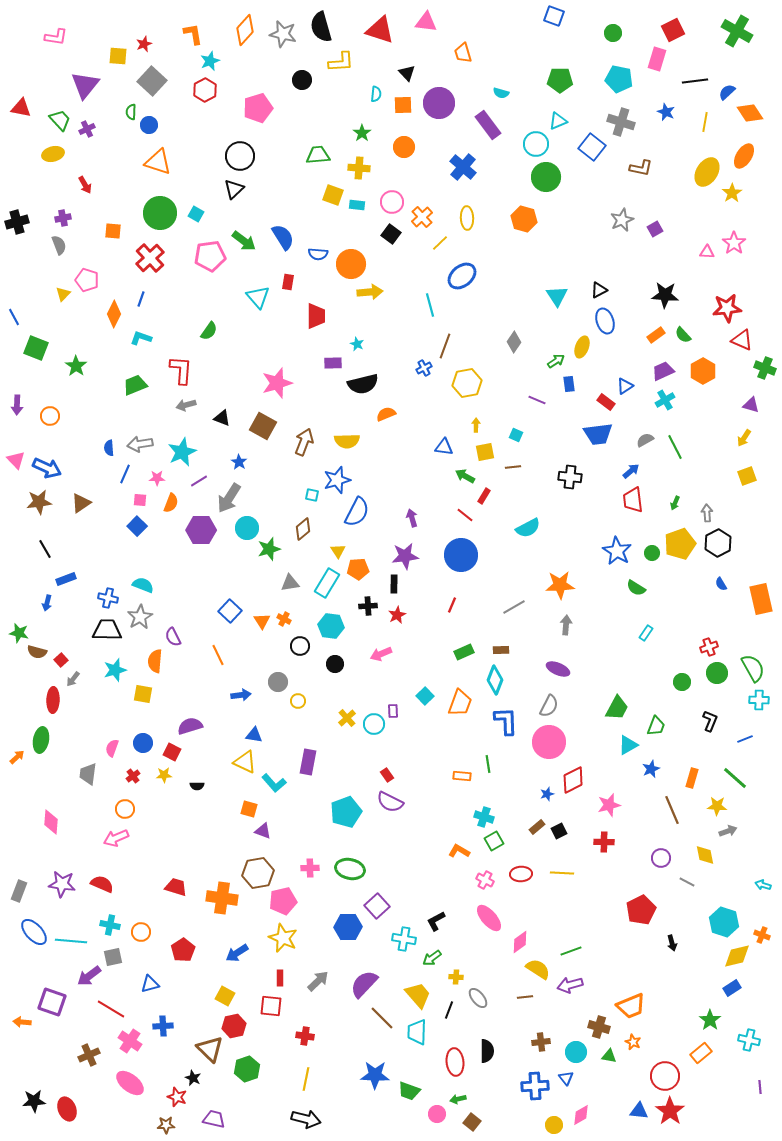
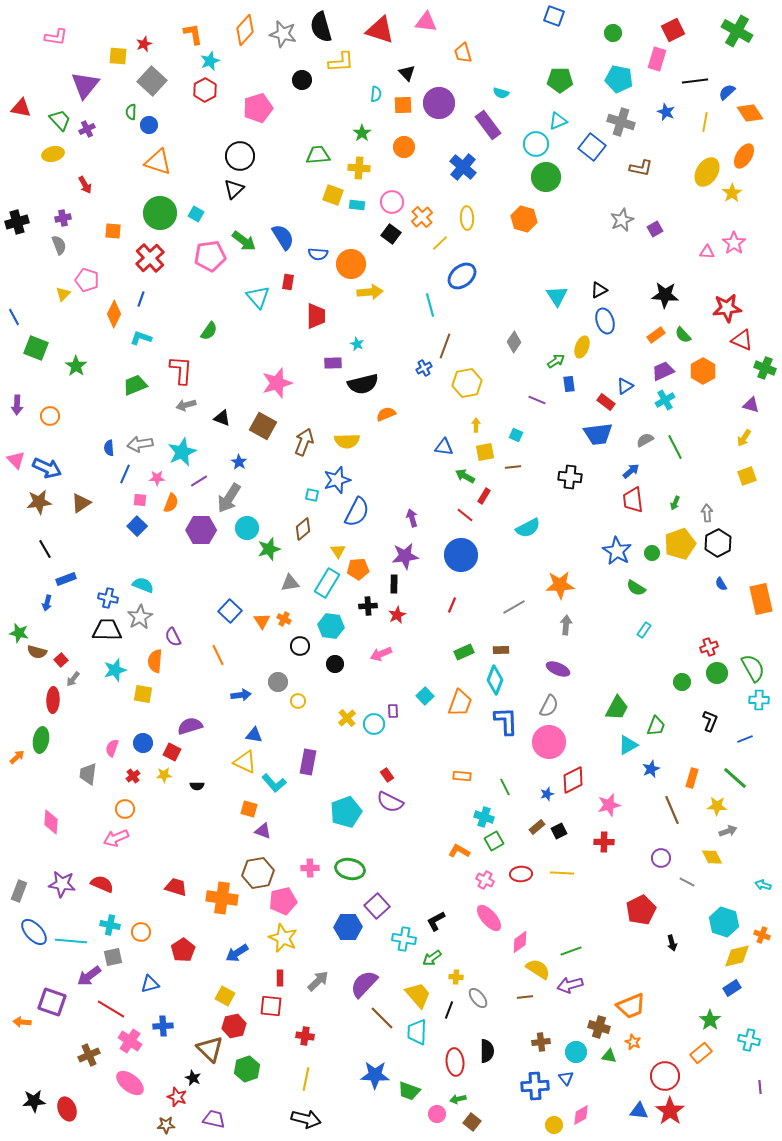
cyan rectangle at (646, 633): moved 2 px left, 3 px up
green line at (488, 764): moved 17 px right, 23 px down; rotated 18 degrees counterclockwise
yellow diamond at (705, 855): moved 7 px right, 2 px down; rotated 15 degrees counterclockwise
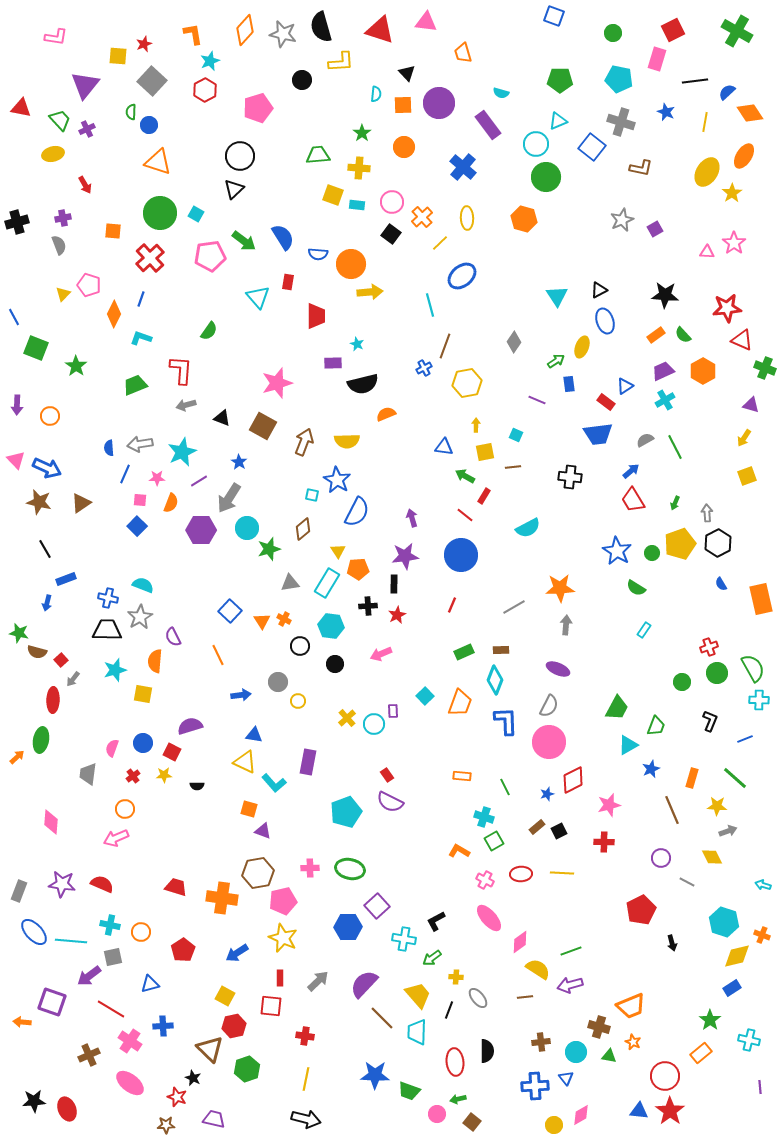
pink pentagon at (87, 280): moved 2 px right, 5 px down
blue star at (337, 480): rotated 24 degrees counterclockwise
red trapezoid at (633, 500): rotated 24 degrees counterclockwise
brown star at (39, 502): rotated 20 degrees clockwise
orange star at (560, 585): moved 3 px down
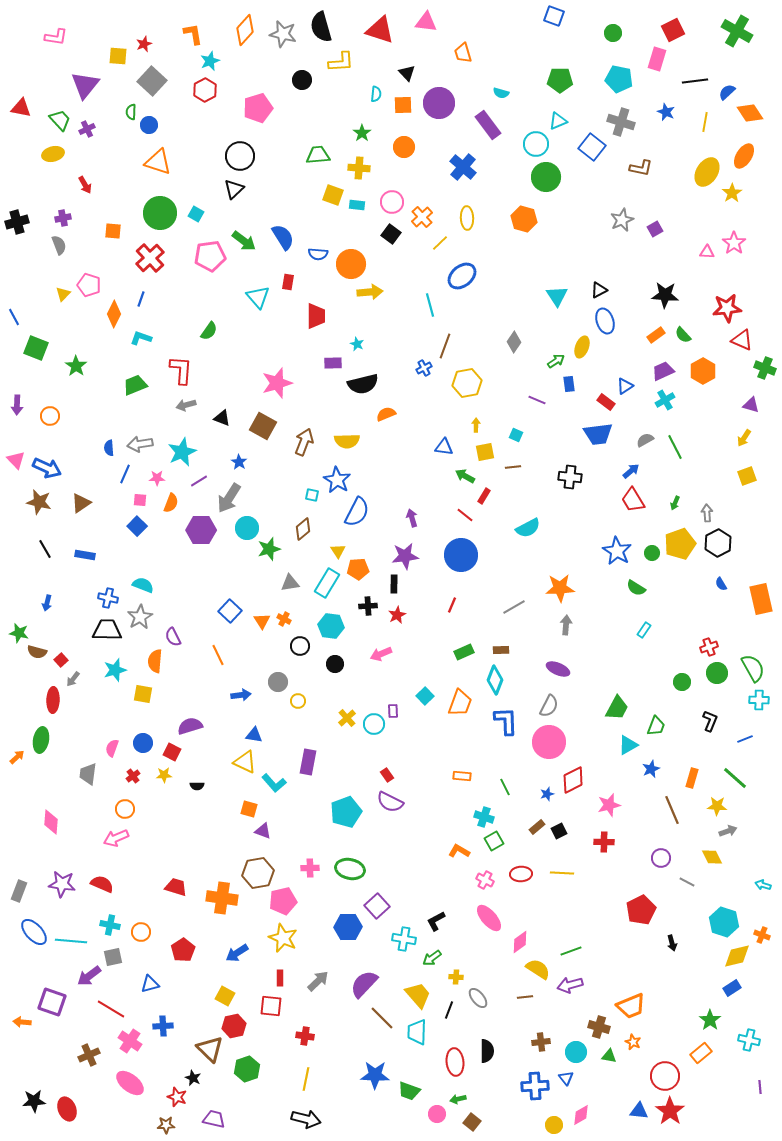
blue rectangle at (66, 579): moved 19 px right, 24 px up; rotated 30 degrees clockwise
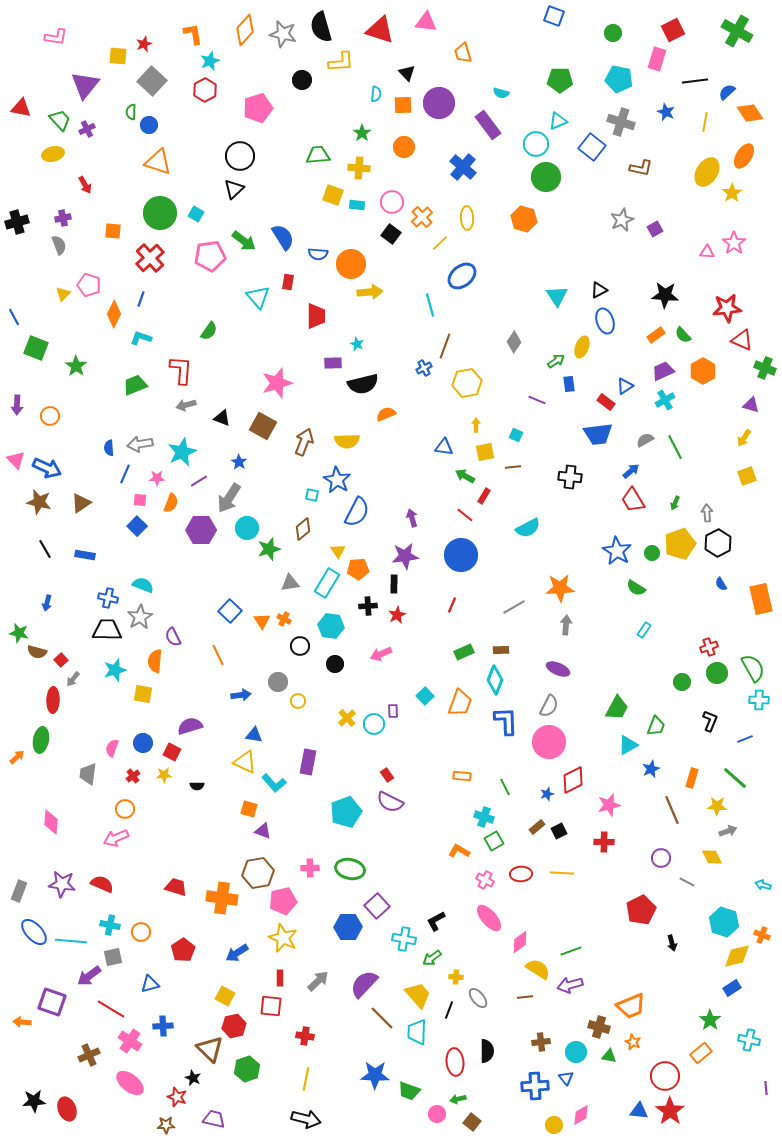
purple line at (760, 1087): moved 6 px right, 1 px down
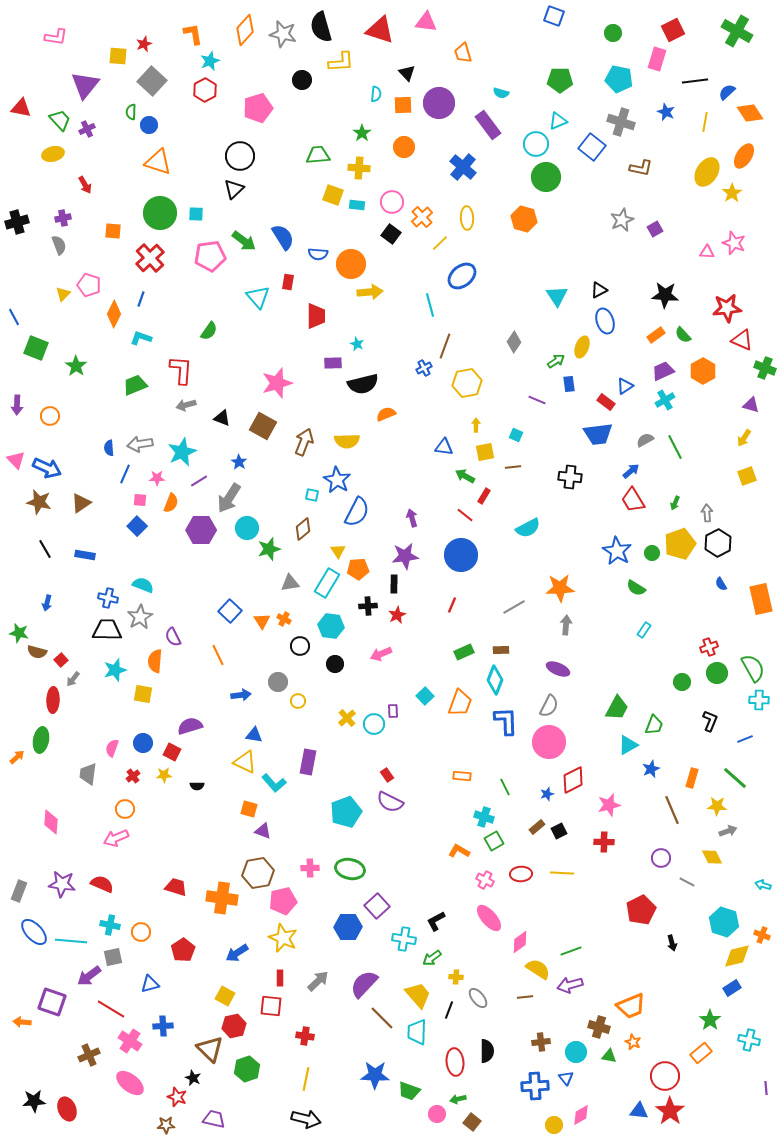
cyan square at (196, 214): rotated 28 degrees counterclockwise
pink star at (734, 243): rotated 15 degrees counterclockwise
green trapezoid at (656, 726): moved 2 px left, 1 px up
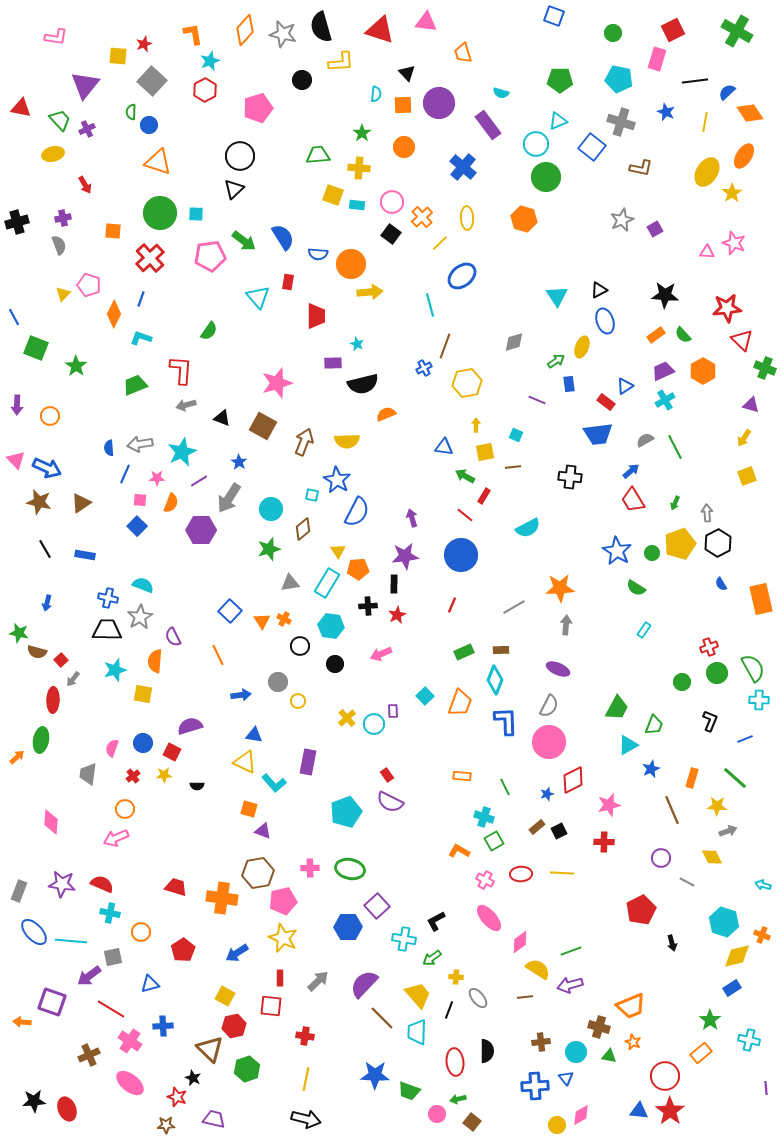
red triangle at (742, 340): rotated 20 degrees clockwise
gray diamond at (514, 342): rotated 40 degrees clockwise
cyan circle at (247, 528): moved 24 px right, 19 px up
cyan cross at (110, 925): moved 12 px up
yellow circle at (554, 1125): moved 3 px right
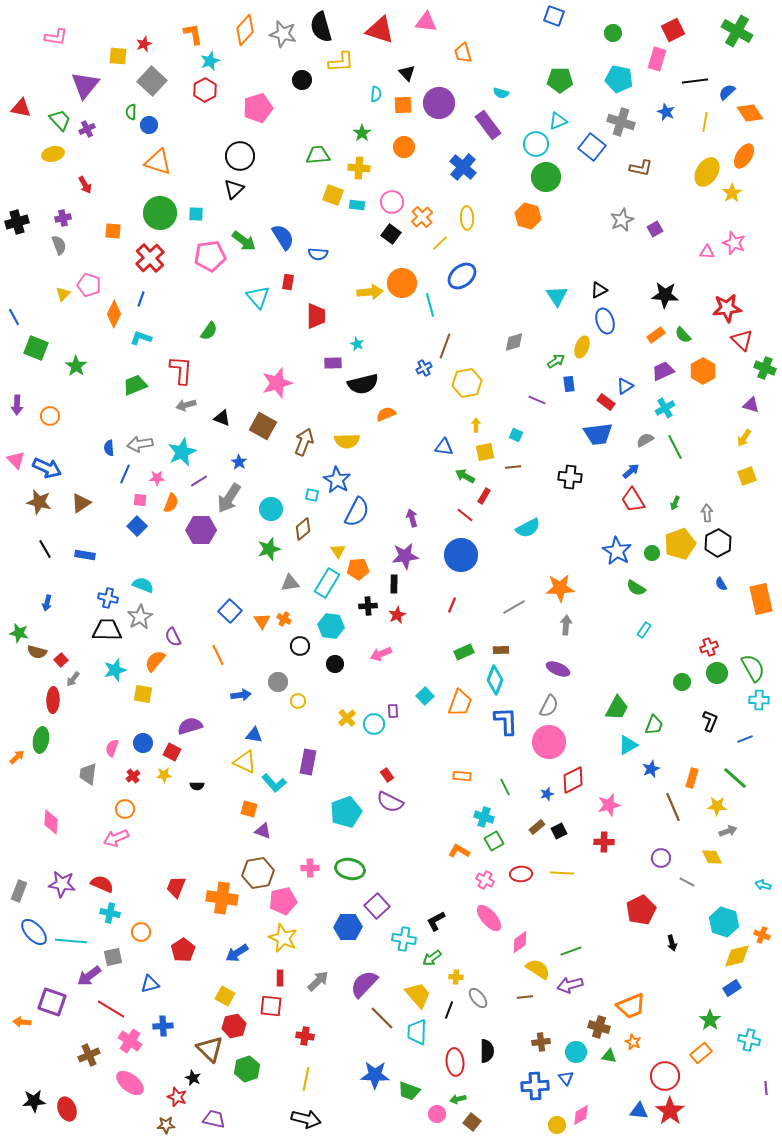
orange hexagon at (524, 219): moved 4 px right, 3 px up
orange circle at (351, 264): moved 51 px right, 19 px down
cyan cross at (665, 400): moved 8 px down
orange semicircle at (155, 661): rotated 35 degrees clockwise
brown line at (672, 810): moved 1 px right, 3 px up
red trapezoid at (176, 887): rotated 85 degrees counterclockwise
